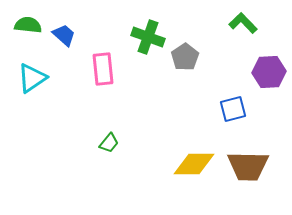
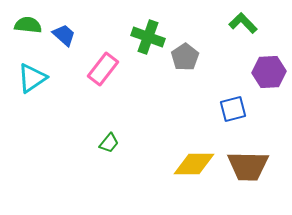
pink rectangle: rotated 44 degrees clockwise
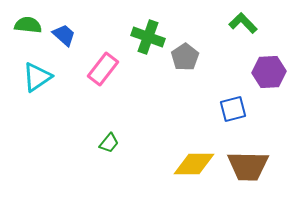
cyan triangle: moved 5 px right, 1 px up
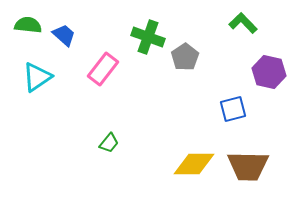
purple hexagon: rotated 16 degrees clockwise
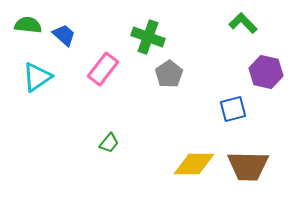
gray pentagon: moved 16 px left, 17 px down
purple hexagon: moved 3 px left
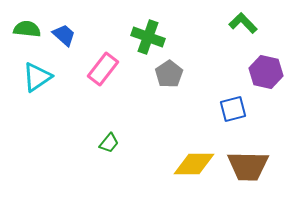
green semicircle: moved 1 px left, 4 px down
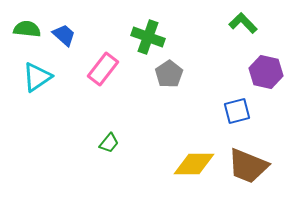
blue square: moved 4 px right, 2 px down
brown trapezoid: rotated 21 degrees clockwise
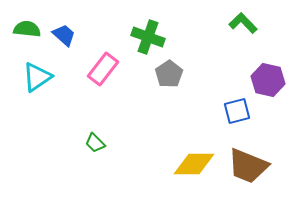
purple hexagon: moved 2 px right, 8 px down
green trapezoid: moved 14 px left; rotated 95 degrees clockwise
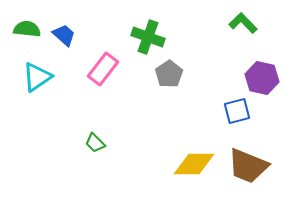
purple hexagon: moved 6 px left, 2 px up
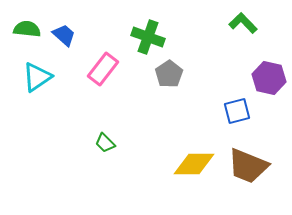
purple hexagon: moved 7 px right
green trapezoid: moved 10 px right
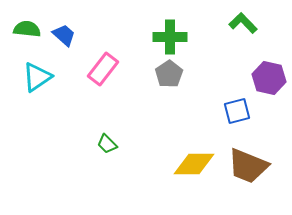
green cross: moved 22 px right; rotated 20 degrees counterclockwise
green trapezoid: moved 2 px right, 1 px down
